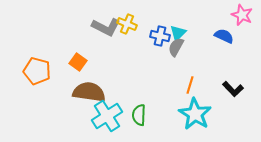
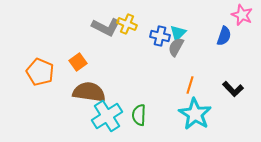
blue semicircle: rotated 84 degrees clockwise
orange square: rotated 18 degrees clockwise
orange pentagon: moved 3 px right, 1 px down; rotated 8 degrees clockwise
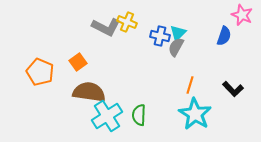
yellow cross: moved 2 px up
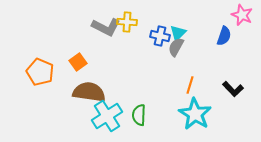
yellow cross: rotated 18 degrees counterclockwise
